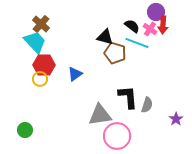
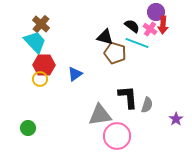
green circle: moved 3 px right, 2 px up
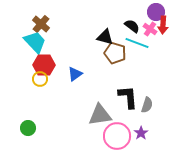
purple star: moved 35 px left, 14 px down
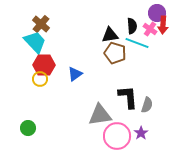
purple circle: moved 1 px right, 1 px down
black semicircle: rotated 49 degrees clockwise
black triangle: moved 5 px right, 2 px up; rotated 24 degrees counterclockwise
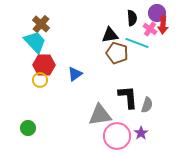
black semicircle: moved 8 px up
brown pentagon: moved 2 px right
yellow circle: moved 1 px down
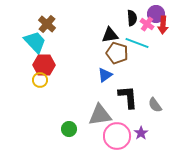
purple circle: moved 1 px left, 1 px down
brown cross: moved 6 px right
pink cross: moved 3 px left, 5 px up
blue triangle: moved 30 px right, 1 px down
gray semicircle: moved 8 px right; rotated 126 degrees clockwise
green circle: moved 41 px right, 1 px down
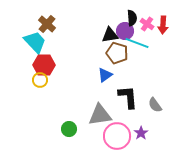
purple circle: moved 31 px left, 17 px down
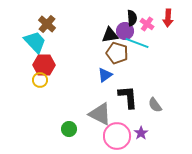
red arrow: moved 5 px right, 7 px up
gray triangle: moved 1 px up; rotated 35 degrees clockwise
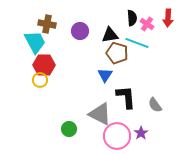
brown cross: rotated 30 degrees counterclockwise
purple circle: moved 45 px left
cyan trapezoid: rotated 15 degrees clockwise
blue triangle: rotated 21 degrees counterclockwise
black L-shape: moved 2 px left
